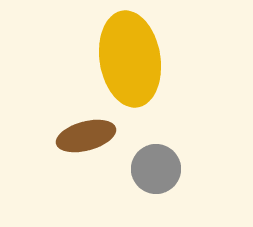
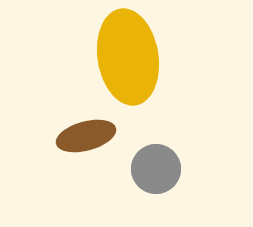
yellow ellipse: moved 2 px left, 2 px up
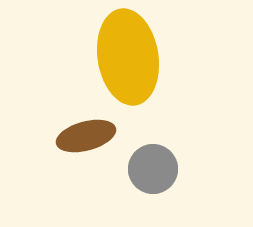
gray circle: moved 3 px left
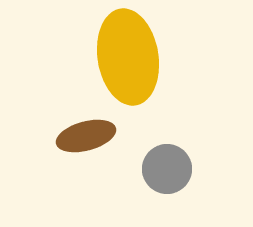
gray circle: moved 14 px right
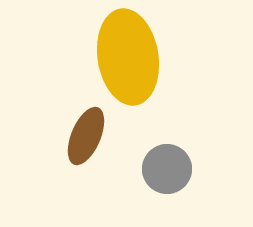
brown ellipse: rotated 52 degrees counterclockwise
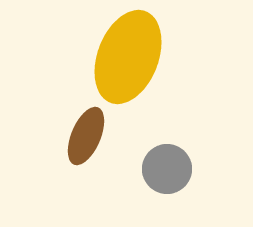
yellow ellipse: rotated 30 degrees clockwise
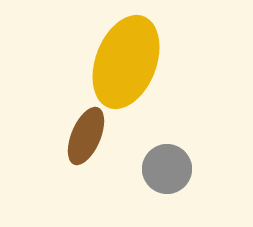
yellow ellipse: moved 2 px left, 5 px down
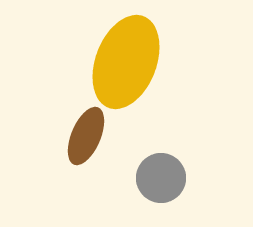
gray circle: moved 6 px left, 9 px down
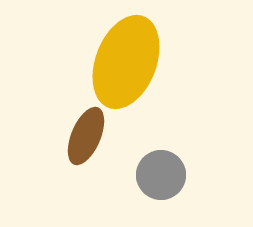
gray circle: moved 3 px up
